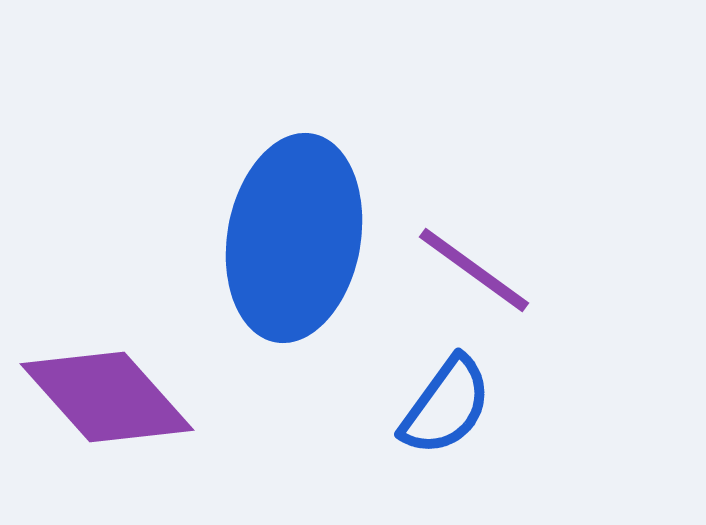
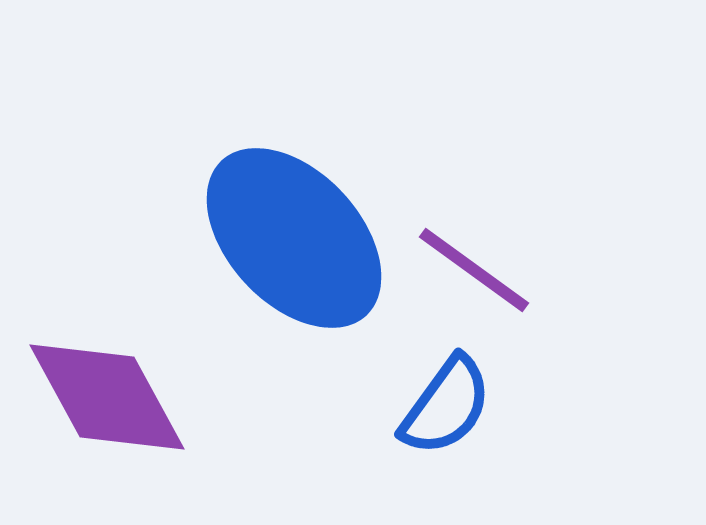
blue ellipse: rotated 53 degrees counterclockwise
purple diamond: rotated 13 degrees clockwise
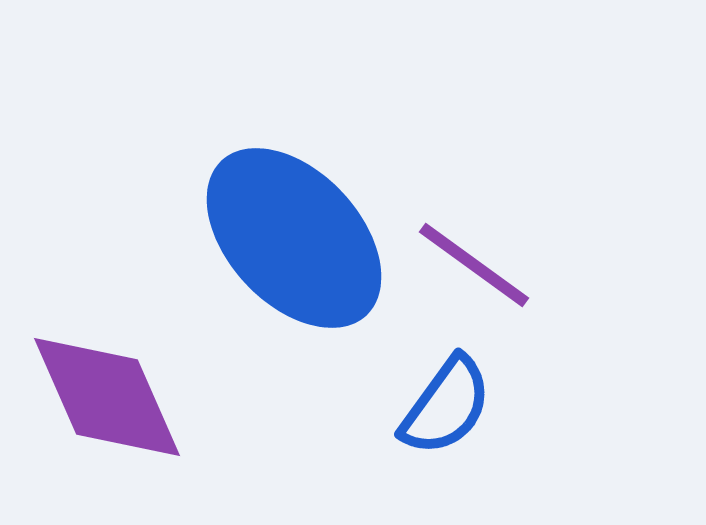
purple line: moved 5 px up
purple diamond: rotated 5 degrees clockwise
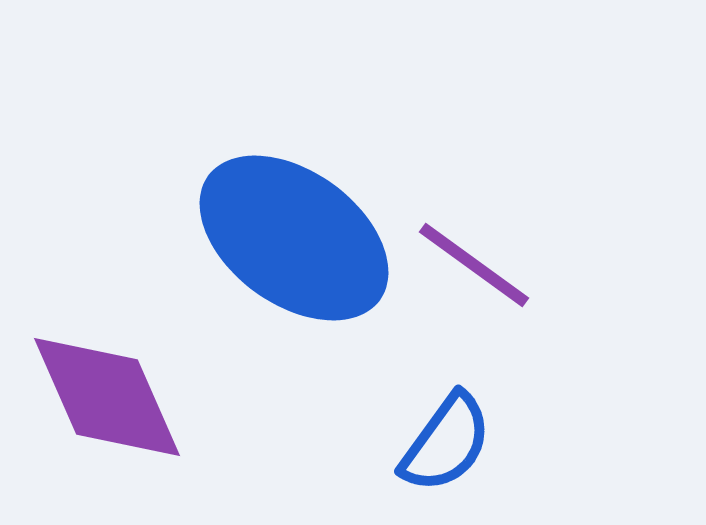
blue ellipse: rotated 11 degrees counterclockwise
blue semicircle: moved 37 px down
